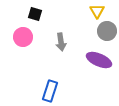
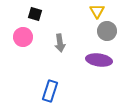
gray arrow: moved 1 px left, 1 px down
purple ellipse: rotated 15 degrees counterclockwise
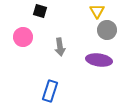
black square: moved 5 px right, 3 px up
gray circle: moved 1 px up
gray arrow: moved 4 px down
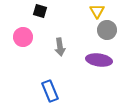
blue rectangle: rotated 40 degrees counterclockwise
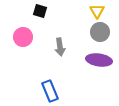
gray circle: moved 7 px left, 2 px down
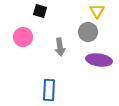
gray circle: moved 12 px left
blue rectangle: moved 1 px left, 1 px up; rotated 25 degrees clockwise
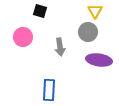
yellow triangle: moved 2 px left
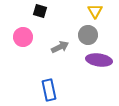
gray circle: moved 3 px down
gray arrow: rotated 108 degrees counterclockwise
blue rectangle: rotated 15 degrees counterclockwise
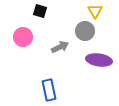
gray circle: moved 3 px left, 4 px up
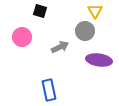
pink circle: moved 1 px left
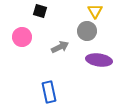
gray circle: moved 2 px right
blue rectangle: moved 2 px down
